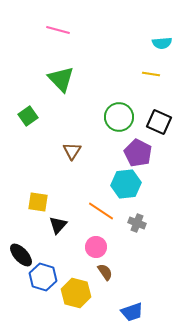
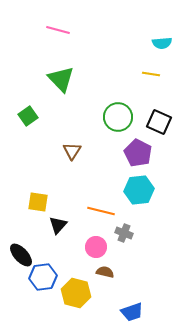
green circle: moved 1 px left
cyan hexagon: moved 13 px right, 6 px down
orange line: rotated 20 degrees counterclockwise
gray cross: moved 13 px left, 10 px down
brown semicircle: rotated 42 degrees counterclockwise
blue hexagon: rotated 24 degrees counterclockwise
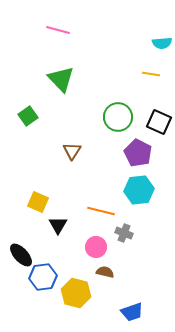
yellow square: rotated 15 degrees clockwise
black triangle: rotated 12 degrees counterclockwise
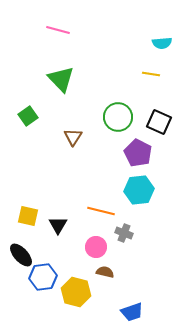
brown triangle: moved 1 px right, 14 px up
yellow square: moved 10 px left, 14 px down; rotated 10 degrees counterclockwise
yellow hexagon: moved 1 px up
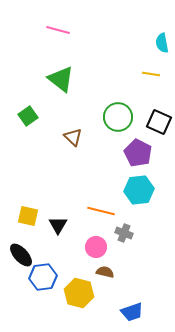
cyan semicircle: rotated 84 degrees clockwise
green triangle: rotated 8 degrees counterclockwise
brown triangle: rotated 18 degrees counterclockwise
yellow hexagon: moved 3 px right, 1 px down
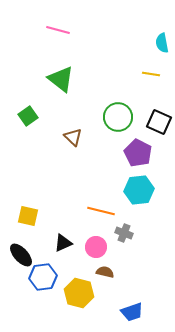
black triangle: moved 5 px right, 18 px down; rotated 36 degrees clockwise
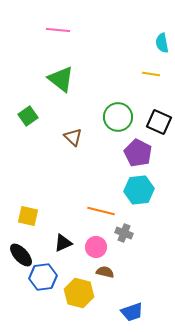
pink line: rotated 10 degrees counterclockwise
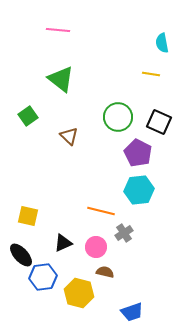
brown triangle: moved 4 px left, 1 px up
gray cross: rotated 36 degrees clockwise
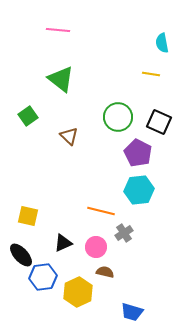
yellow hexagon: moved 1 px left, 1 px up; rotated 20 degrees clockwise
blue trapezoid: rotated 35 degrees clockwise
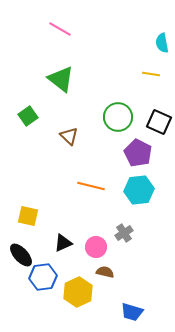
pink line: moved 2 px right, 1 px up; rotated 25 degrees clockwise
orange line: moved 10 px left, 25 px up
